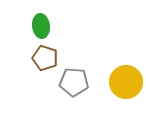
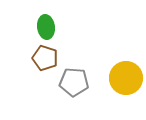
green ellipse: moved 5 px right, 1 px down
yellow circle: moved 4 px up
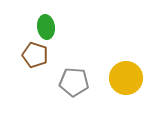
brown pentagon: moved 10 px left, 3 px up
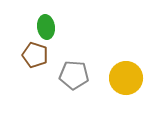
gray pentagon: moved 7 px up
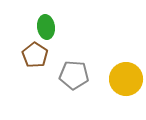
brown pentagon: rotated 15 degrees clockwise
yellow circle: moved 1 px down
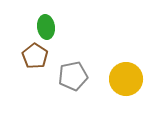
brown pentagon: moved 1 px down
gray pentagon: moved 1 px left, 1 px down; rotated 16 degrees counterclockwise
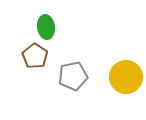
yellow circle: moved 2 px up
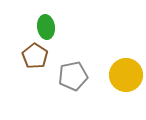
yellow circle: moved 2 px up
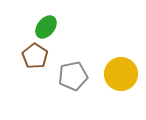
green ellipse: rotated 45 degrees clockwise
yellow circle: moved 5 px left, 1 px up
